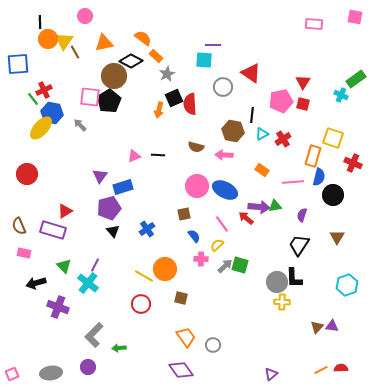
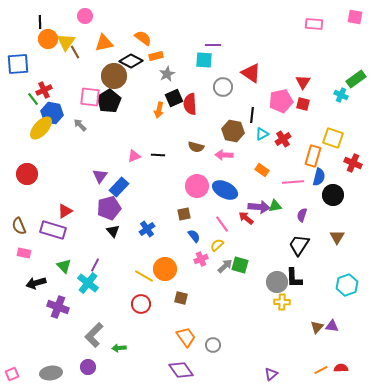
yellow triangle at (64, 41): moved 2 px right, 1 px down
orange rectangle at (156, 56): rotated 56 degrees counterclockwise
blue rectangle at (123, 187): moved 4 px left; rotated 30 degrees counterclockwise
pink cross at (201, 259): rotated 24 degrees counterclockwise
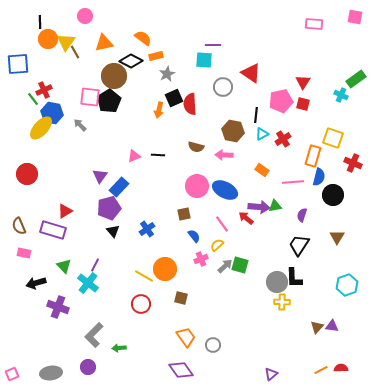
black line at (252, 115): moved 4 px right
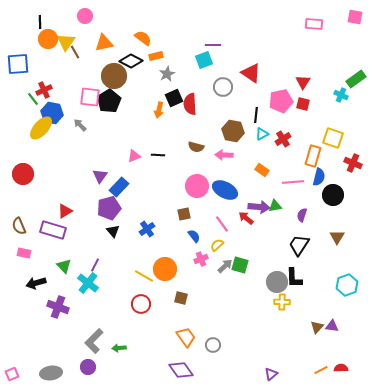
cyan square at (204, 60): rotated 24 degrees counterclockwise
red circle at (27, 174): moved 4 px left
gray L-shape at (94, 335): moved 6 px down
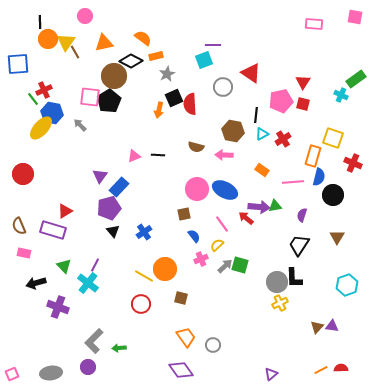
pink circle at (197, 186): moved 3 px down
blue cross at (147, 229): moved 3 px left, 3 px down
yellow cross at (282, 302): moved 2 px left, 1 px down; rotated 28 degrees counterclockwise
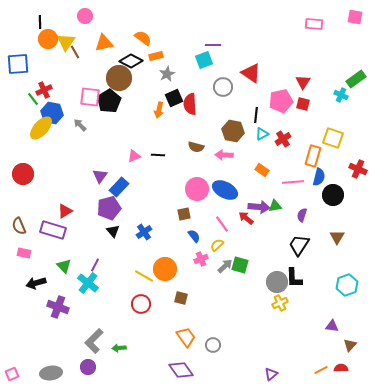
brown circle at (114, 76): moved 5 px right, 2 px down
red cross at (353, 163): moved 5 px right, 6 px down
brown triangle at (317, 327): moved 33 px right, 18 px down
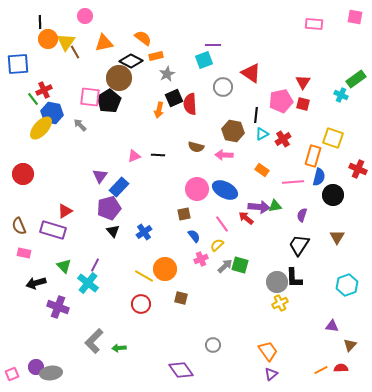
orange trapezoid at (186, 337): moved 82 px right, 14 px down
purple circle at (88, 367): moved 52 px left
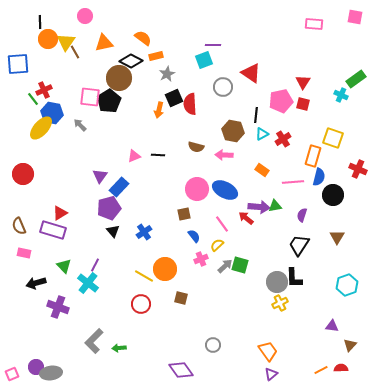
red triangle at (65, 211): moved 5 px left, 2 px down
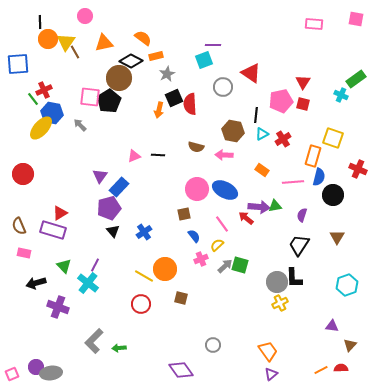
pink square at (355, 17): moved 1 px right, 2 px down
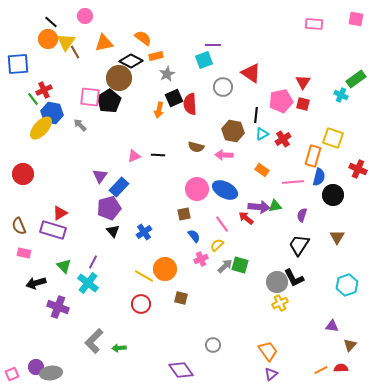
black line at (40, 22): moved 11 px right; rotated 48 degrees counterclockwise
purple line at (95, 265): moved 2 px left, 3 px up
black L-shape at (294, 278): rotated 25 degrees counterclockwise
